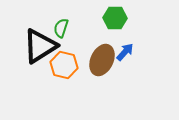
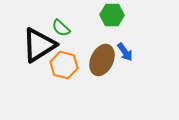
green hexagon: moved 3 px left, 3 px up
green semicircle: rotated 66 degrees counterclockwise
black triangle: moved 1 px left, 1 px up
blue arrow: rotated 102 degrees clockwise
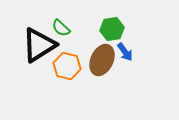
green hexagon: moved 14 px down; rotated 10 degrees counterclockwise
orange hexagon: moved 3 px right, 1 px down
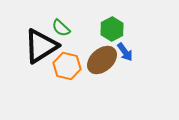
green hexagon: rotated 20 degrees counterclockwise
black triangle: moved 2 px right, 1 px down
brown ellipse: rotated 24 degrees clockwise
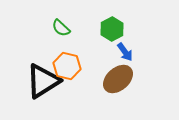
black triangle: moved 2 px right, 35 px down
brown ellipse: moved 16 px right, 19 px down
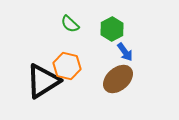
green semicircle: moved 9 px right, 4 px up
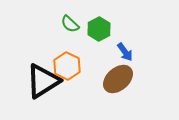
green hexagon: moved 13 px left
orange hexagon: rotated 12 degrees clockwise
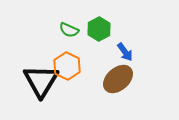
green semicircle: moved 1 px left, 6 px down; rotated 18 degrees counterclockwise
black triangle: moved 2 px left; rotated 27 degrees counterclockwise
